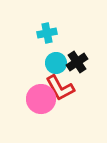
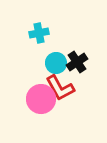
cyan cross: moved 8 px left
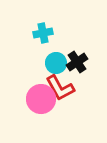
cyan cross: moved 4 px right
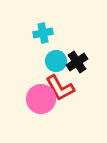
cyan circle: moved 2 px up
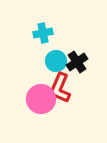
red L-shape: rotated 52 degrees clockwise
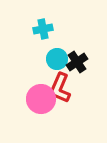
cyan cross: moved 4 px up
cyan circle: moved 1 px right, 2 px up
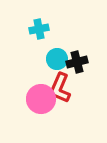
cyan cross: moved 4 px left
black cross: rotated 20 degrees clockwise
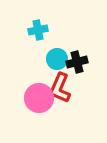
cyan cross: moved 1 px left, 1 px down
pink circle: moved 2 px left, 1 px up
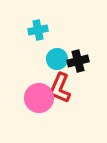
black cross: moved 1 px right, 1 px up
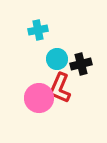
black cross: moved 3 px right, 3 px down
